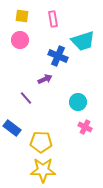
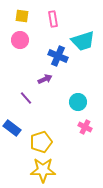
yellow pentagon: rotated 20 degrees counterclockwise
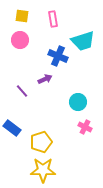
purple line: moved 4 px left, 7 px up
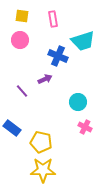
yellow pentagon: rotated 30 degrees clockwise
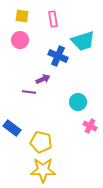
purple arrow: moved 2 px left
purple line: moved 7 px right, 1 px down; rotated 40 degrees counterclockwise
pink cross: moved 5 px right, 1 px up
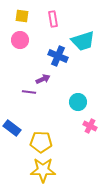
yellow pentagon: rotated 10 degrees counterclockwise
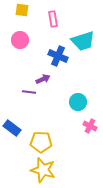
yellow square: moved 6 px up
yellow star: rotated 15 degrees clockwise
